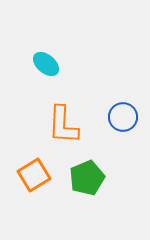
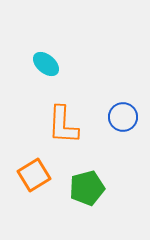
green pentagon: moved 10 px down; rotated 8 degrees clockwise
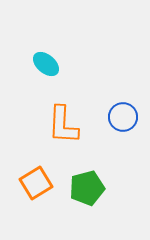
orange square: moved 2 px right, 8 px down
